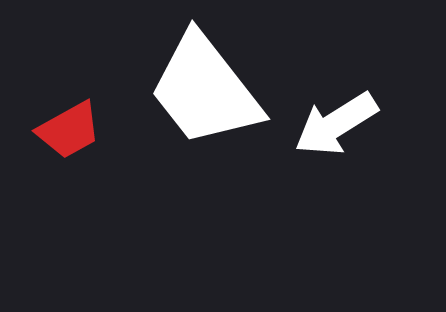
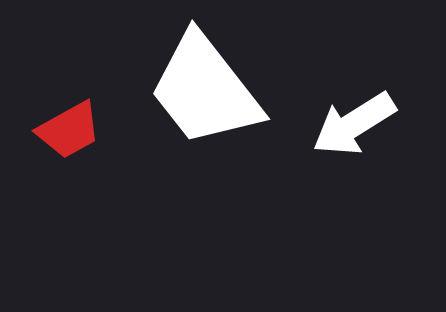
white arrow: moved 18 px right
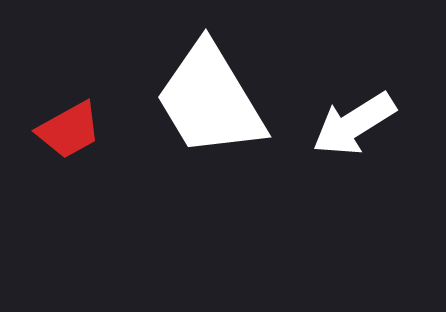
white trapezoid: moved 5 px right, 10 px down; rotated 7 degrees clockwise
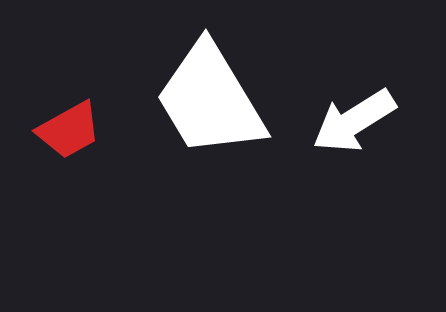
white arrow: moved 3 px up
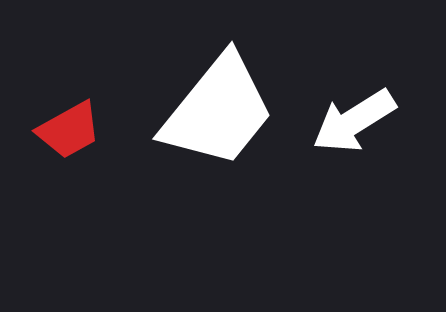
white trapezoid: moved 8 px right, 11 px down; rotated 110 degrees counterclockwise
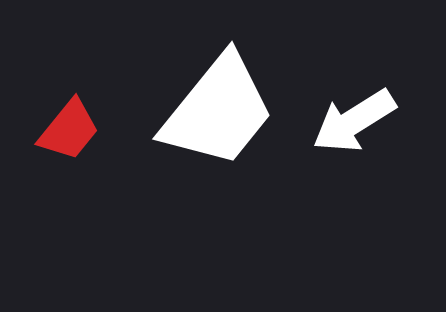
red trapezoid: rotated 22 degrees counterclockwise
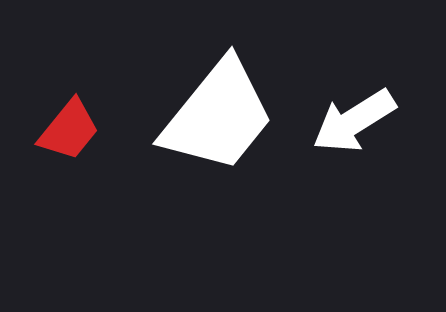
white trapezoid: moved 5 px down
